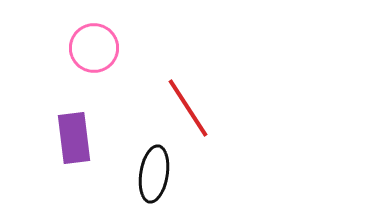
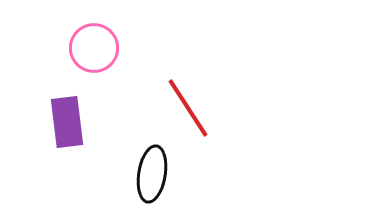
purple rectangle: moved 7 px left, 16 px up
black ellipse: moved 2 px left
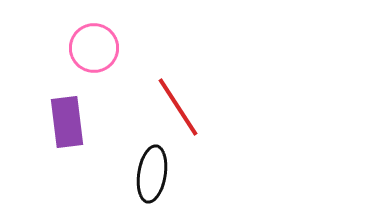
red line: moved 10 px left, 1 px up
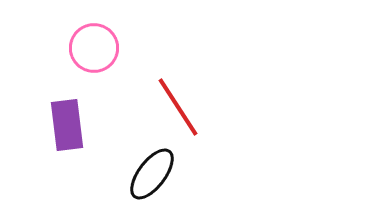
purple rectangle: moved 3 px down
black ellipse: rotated 28 degrees clockwise
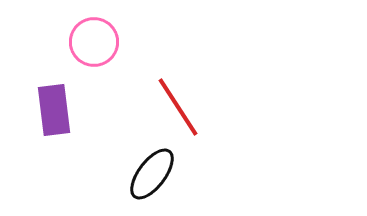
pink circle: moved 6 px up
purple rectangle: moved 13 px left, 15 px up
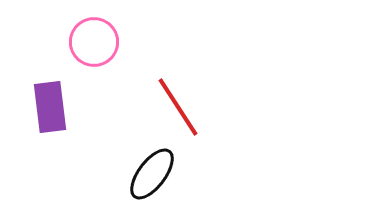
purple rectangle: moved 4 px left, 3 px up
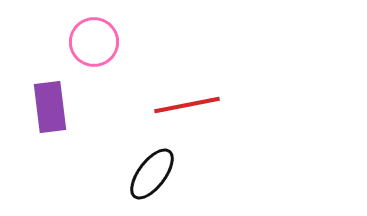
red line: moved 9 px right, 2 px up; rotated 68 degrees counterclockwise
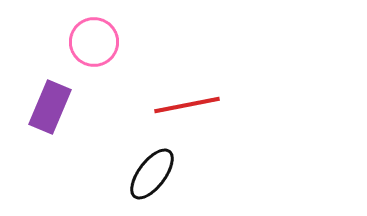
purple rectangle: rotated 30 degrees clockwise
